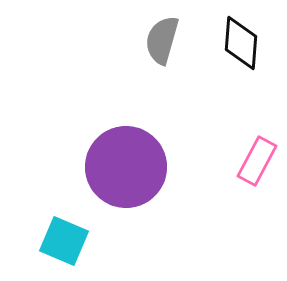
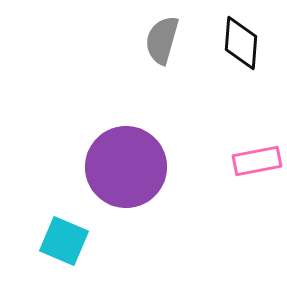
pink rectangle: rotated 51 degrees clockwise
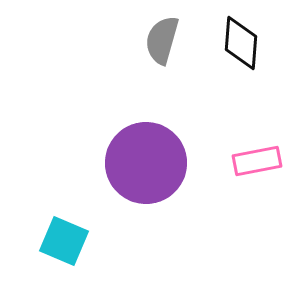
purple circle: moved 20 px right, 4 px up
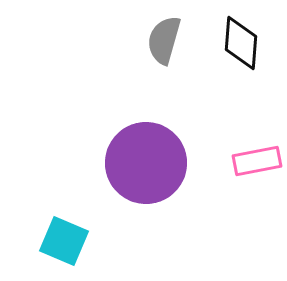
gray semicircle: moved 2 px right
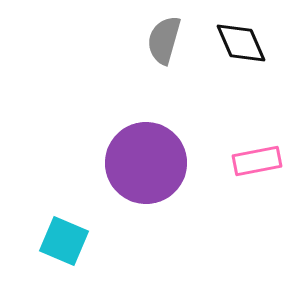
black diamond: rotated 28 degrees counterclockwise
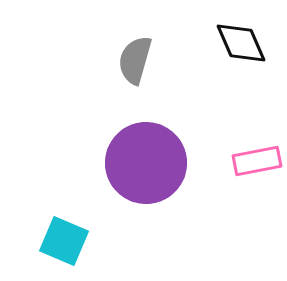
gray semicircle: moved 29 px left, 20 px down
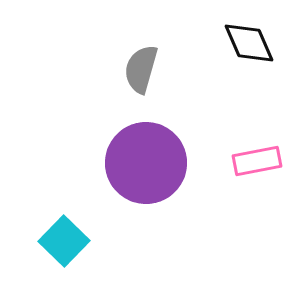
black diamond: moved 8 px right
gray semicircle: moved 6 px right, 9 px down
cyan square: rotated 21 degrees clockwise
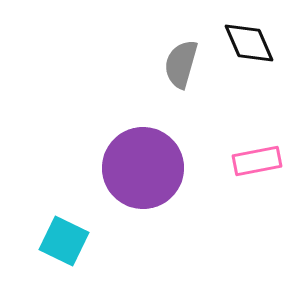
gray semicircle: moved 40 px right, 5 px up
purple circle: moved 3 px left, 5 px down
cyan square: rotated 18 degrees counterclockwise
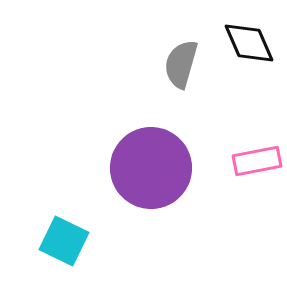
purple circle: moved 8 px right
